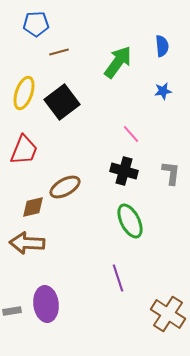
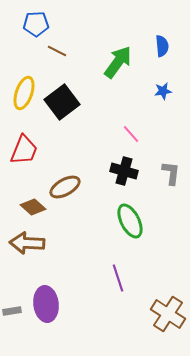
brown line: moved 2 px left, 1 px up; rotated 42 degrees clockwise
brown diamond: rotated 55 degrees clockwise
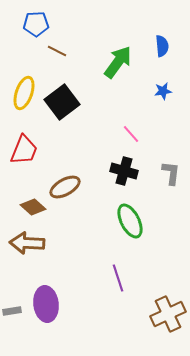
brown cross: rotated 32 degrees clockwise
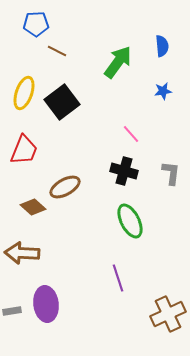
brown arrow: moved 5 px left, 10 px down
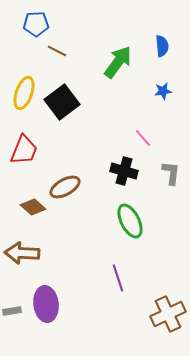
pink line: moved 12 px right, 4 px down
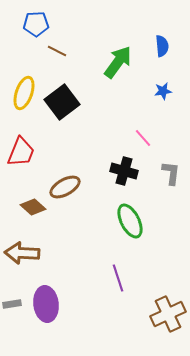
red trapezoid: moved 3 px left, 2 px down
gray rectangle: moved 7 px up
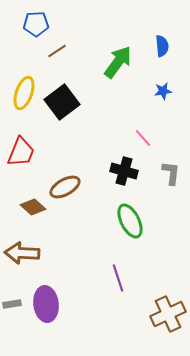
brown line: rotated 60 degrees counterclockwise
